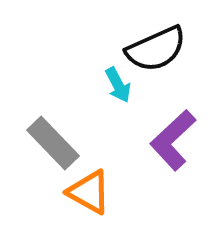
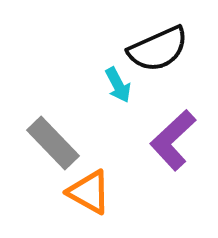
black semicircle: moved 2 px right
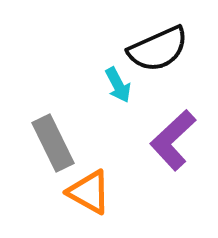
gray rectangle: rotated 18 degrees clockwise
